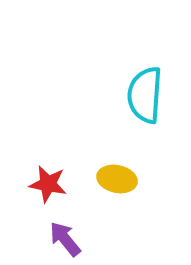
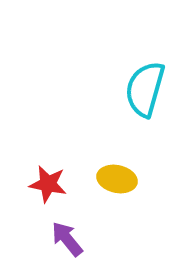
cyan semicircle: moved 6 px up; rotated 12 degrees clockwise
purple arrow: moved 2 px right
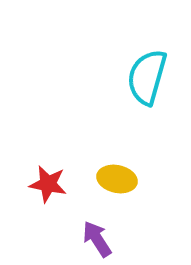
cyan semicircle: moved 2 px right, 12 px up
purple arrow: moved 30 px right; rotated 6 degrees clockwise
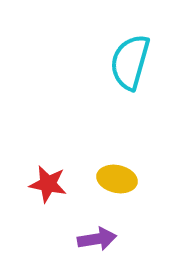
cyan semicircle: moved 17 px left, 15 px up
purple arrow: rotated 114 degrees clockwise
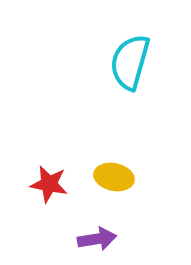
yellow ellipse: moved 3 px left, 2 px up
red star: moved 1 px right
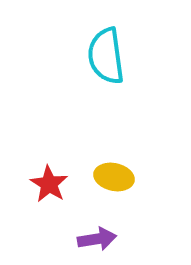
cyan semicircle: moved 24 px left, 6 px up; rotated 24 degrees counterclockwise
red star: rotated 21 degrees clockwise
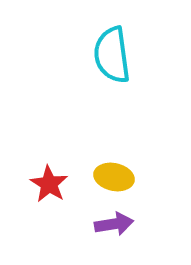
cyan semicircle: moved 6 px right, 1 px up
purple arrow: moved 17 px right, 15 px up
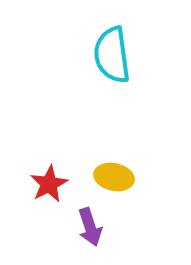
red star: rotated 12 degrees clockwise
purple arrow: moved 24 px left, 3 px down; rotated 81 degrees clockwise
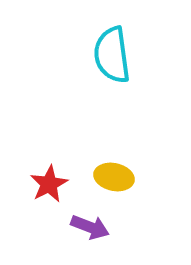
purple arrow: rotated 51 degrees counterclockwise
